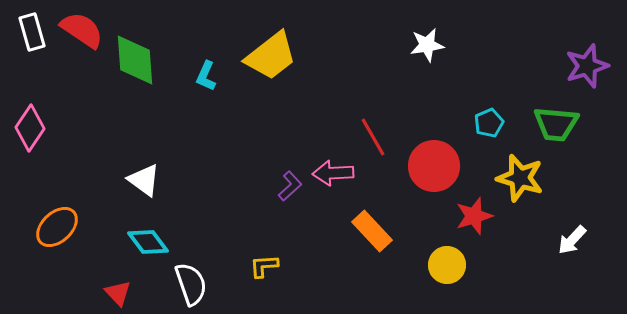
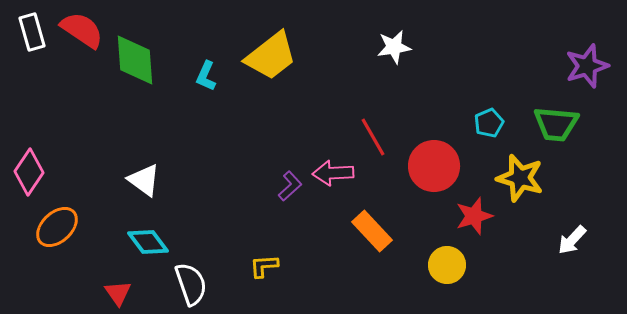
white star: moved 33 px left, 2 px down
pink diamond: moved 1 px left, 44 px down
red triangle: rotated 8 degrees clockwise
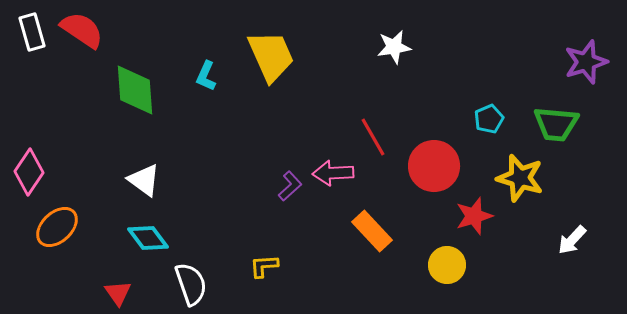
yellow trapezoid: rotated 76 degrees counterclockwise
green diamond: moved 30 px down
purple star: moved 1 px left, 4 px up
cyan pentagon: moved 4 px up
cyan diamond: moved 4 px up
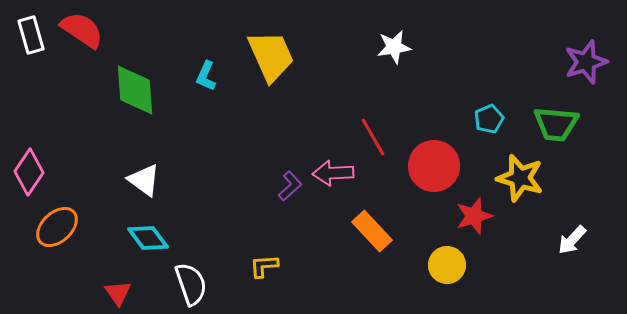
white rectangle: moved 1 px left, 3 px down
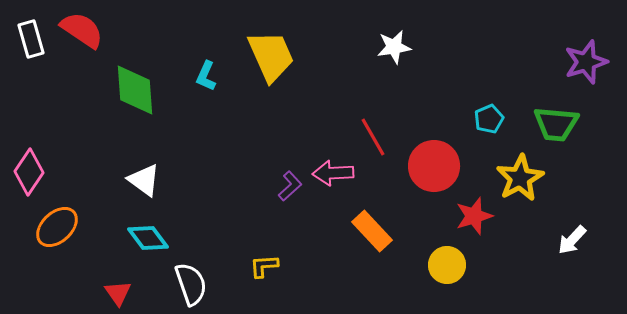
white rectangle: moved 4 px down
yellow star: rotated 27 degrees clockwise
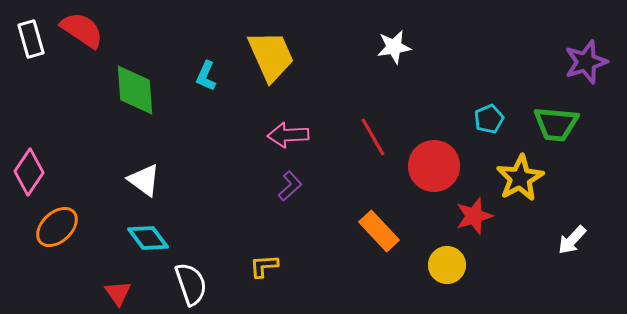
pink arrow: moved 45 px left, 38 px up
orange rectangle: moved 7 px right
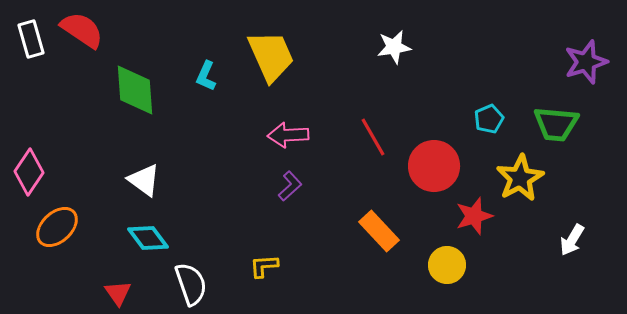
white arrow: rotated 12 degrees counterclockwise
